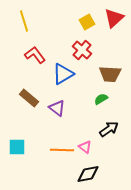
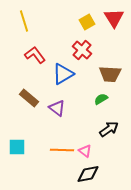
red triangle: rotated 20 degrees counterclockwise
pink triangle: moved 4 px down
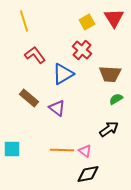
green semicircle: moved 15 px right
cyan square: moved 5 px left, 2 px down
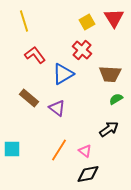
orange line: moved 3 px left; rotated 60 degrees counterclockwise
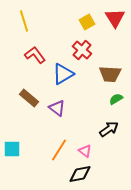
red triangle: moved 1 px right
black diamond: moved 8 px left
